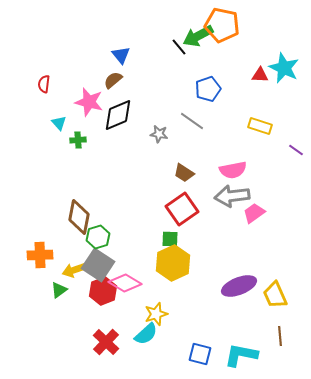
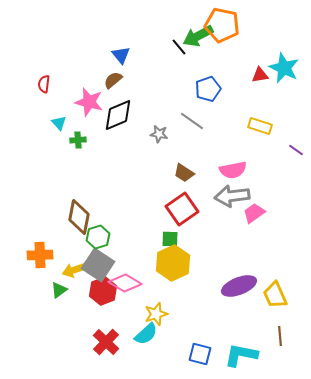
red triangle: rotated 12 degrees counterclockwise
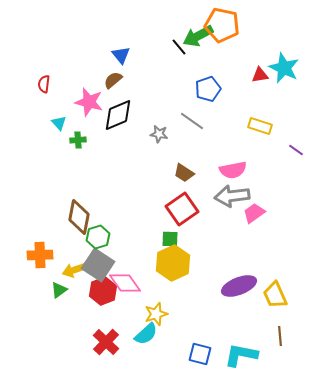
pink diamond: rotated 24 degrees clockwise
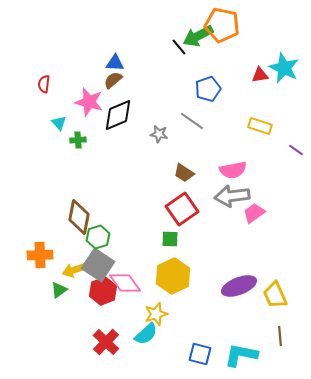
blue triangle: moved 6 px left, 8 px down; rotated 48 degrees counterclockwise
yellow hexagon: moved 13 px down
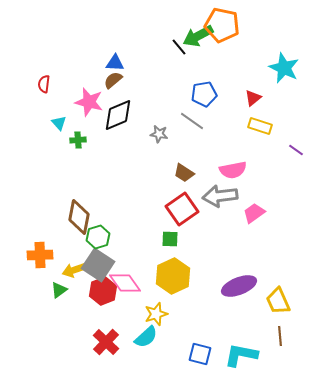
red triangle: moved 7 px left, 23 px down; rotated 30 degrees counterclockwise
blue pentagon: moved 4 px left, 5 px down; rotated 10 degrees clockwise
gray arrow: moved 12 px left
yellow trapezoid: moved 3 px right, 6 px down
cyan semicircle: moved 3 px down
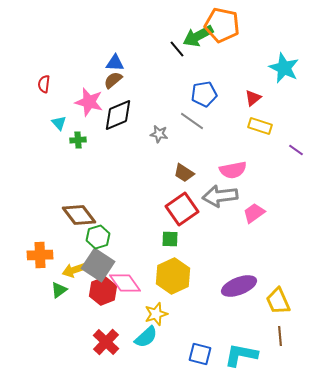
black line: moved 2 px left, 2 px down
brown diamond: moved 2 px up; rotated 48 degrees counterclockwise
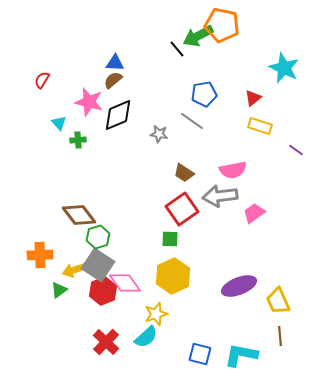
red semicircle: moved 2 px left, 4 px up; rotated 24 degrees clockwise
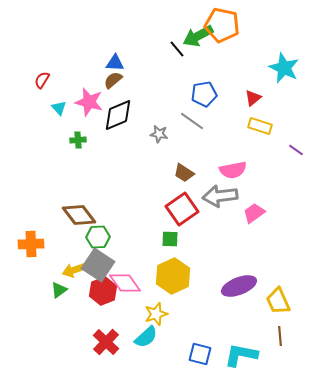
cyan triangle: moved 15 px up
green hexagon: rotated 15 degrees clockwise
orange cross: moved 9 px left, 11 px up
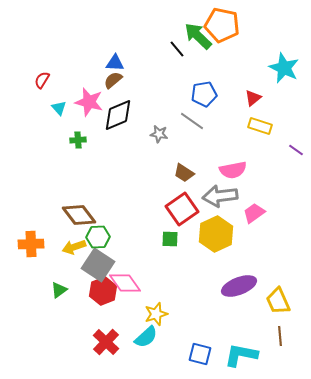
green arrow: rotated 72 degrees clockwise
yellow arrow: moved 23 px up
yellow hexagon: moved 43 px right, 42 px up
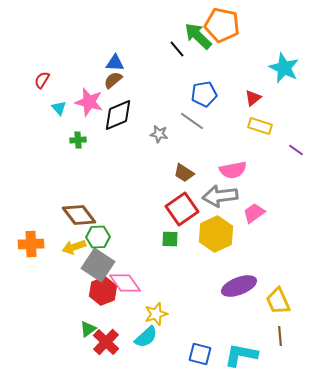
green triangle: moved 29 px right, 39 px down
